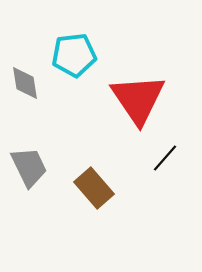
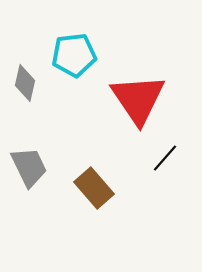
gray diamond: rotated 21 degrees clockwise
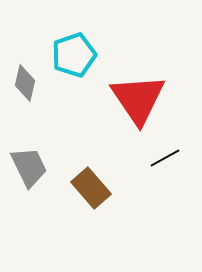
cyan pentagon: rotated 12 degrees counterclockwise
black line: rotated 20 degrees clockwise
brown rectangle: moved 3 px left
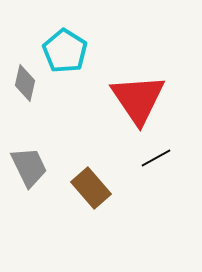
cyan pentagon: moved 9 px left, 4 px up; rotated 21 degrees counterclockwise
black line: moved 9 px left
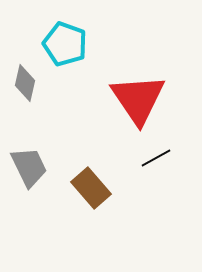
cyan pentagon: moved 7 px up; rotated 12 degrees counterclockwise
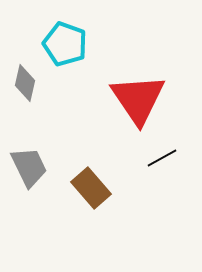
black line: moved 6 px right
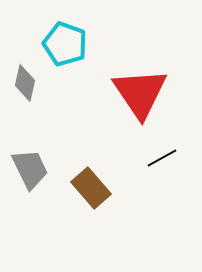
red triangle: moved 2 px right, 6 px up
gray trapezoid: moved 1 px right, 2 px down
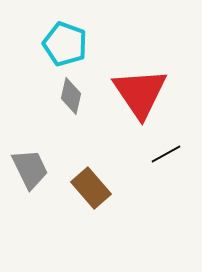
gray diamond: moved 46 px right, 13 px down
black line: moved 4 px right, 4 px up
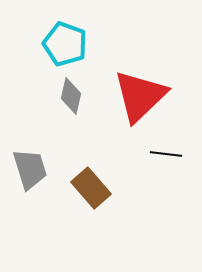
red triangle: moved 3 px down; rotated 20 degrees clockwise
black line: rotated 36 degrees clockwise
gray trapezoid: rotated 9 degrees clockwise
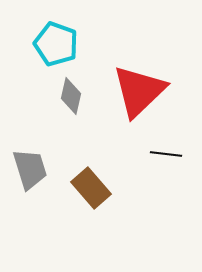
cyan pentagon: moved 9 px left
red triangle: moved 1 px left, 5 px up
